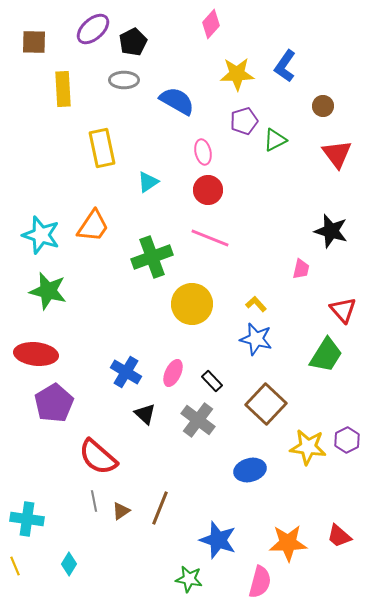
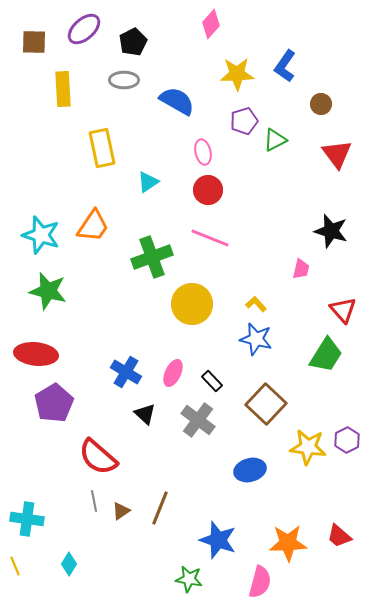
purple ellipse at (93, 29): moved 9 px left
brown circle at (323, 106): moved 2 px left, 2 px up
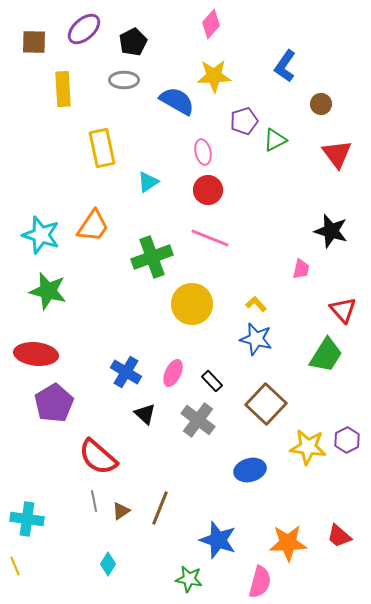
yellow star at (237, 74): moved 23 px left, 2 px down
cyan diamond at (69, 564): moved 39 px right
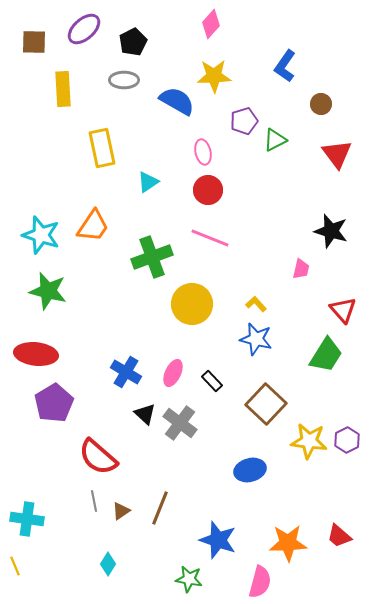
gray cross at (198, 420): moved 18 px left, 3 px down
yellow star at (308, 447): moved 1 px right, 6 px up
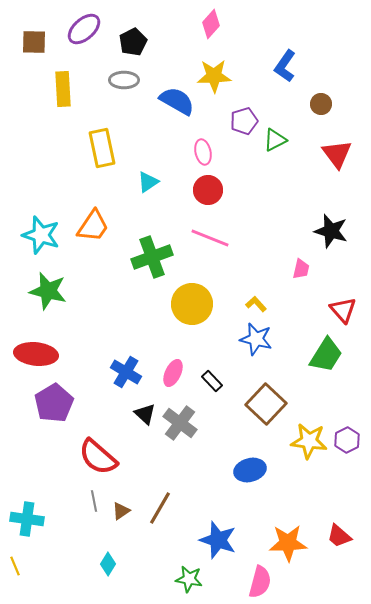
brown line at (160, 508): rotated 8 degrees clockwise
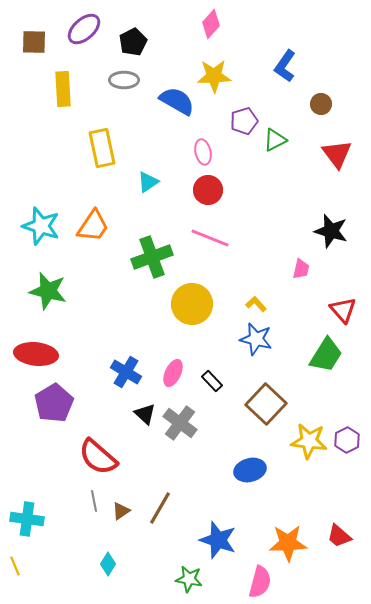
cyan star at (41, 235): moved 9 px up
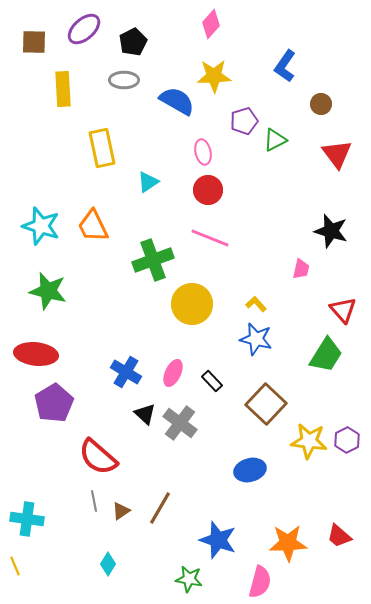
orange trapezoid at (93, 226): rotated 120 degrees clockwise
green cross at (152, 257): moved 1 px right, 3 px down
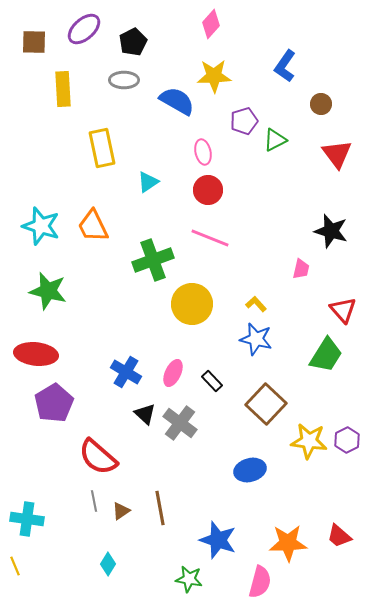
brown line at (160, 508): rotated 40 degrees counterclockwise
